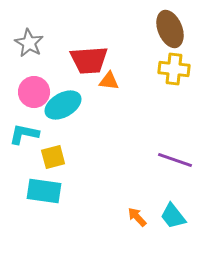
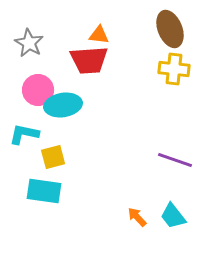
orange triangle: moved 10 px left, 46 px up
pink circle: moved 4 px right, 2 px up
cyan ellipse: rotated 21 degrees clockwise
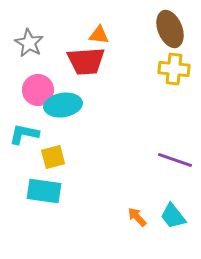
red trapezoid: moved 3 px left, 1 px down
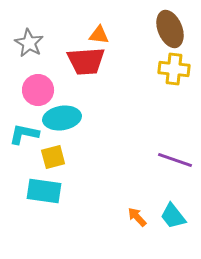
cyan ellipse: moved 1 px left, 13 px down
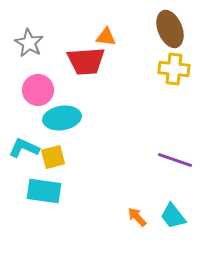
orange triangle: moved 7 px right, 2 px down
cyan L-shape: moved 14 px down; rotated 12 degrees clockwise
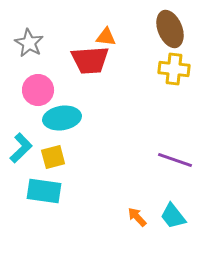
red trapezoid: moved 4 px right, 1 px up
cyan L-shape: moved 3 px left; rotated 112 degrees clockwise
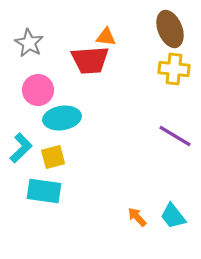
purple line: moved 24 px up; rotated 12 degrees clockwise
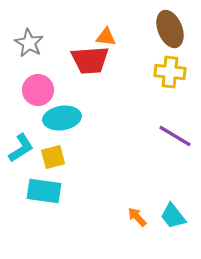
yellow cross: moved 4 px left, 3 px down
cyan L-shape: rotated 12 degrees clockwise
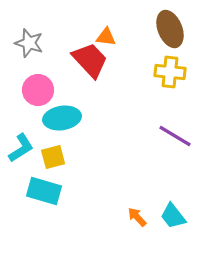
gray star: rotated 12 degrees counterclockwise
red trapezoid: rotated 129 degrees counterclockwise
cyan rectangle: rotated 8 degrees clockwise
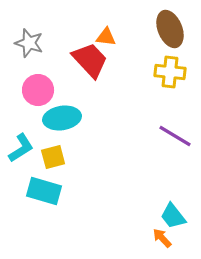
orange arrow: moved 25 px right, 21 px down
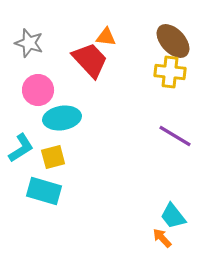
brown ellipse: moved 3 px right, 12 px down; rotated 21 degrees counterclockwise
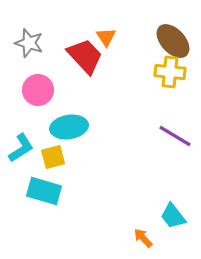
orange triangle: rotated 50 degrees clockwise
red trapezoid: moved 5 px left, 4 px up
cyan ellipse: moved 7 px right, 9 px down
orange arrow: moved 19 px left
